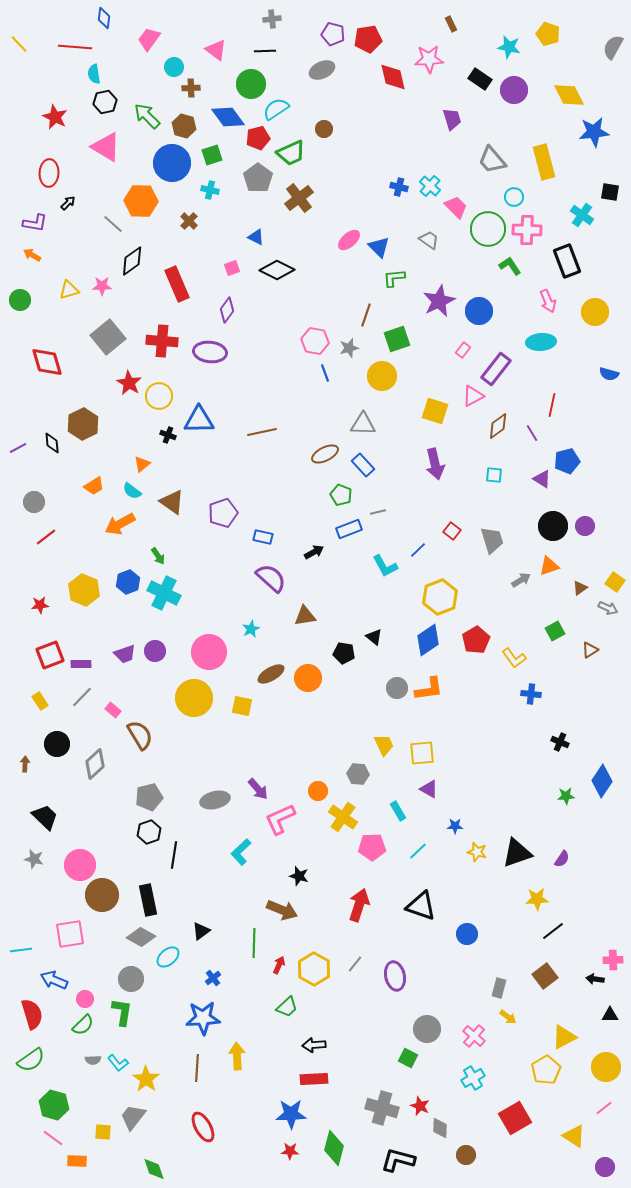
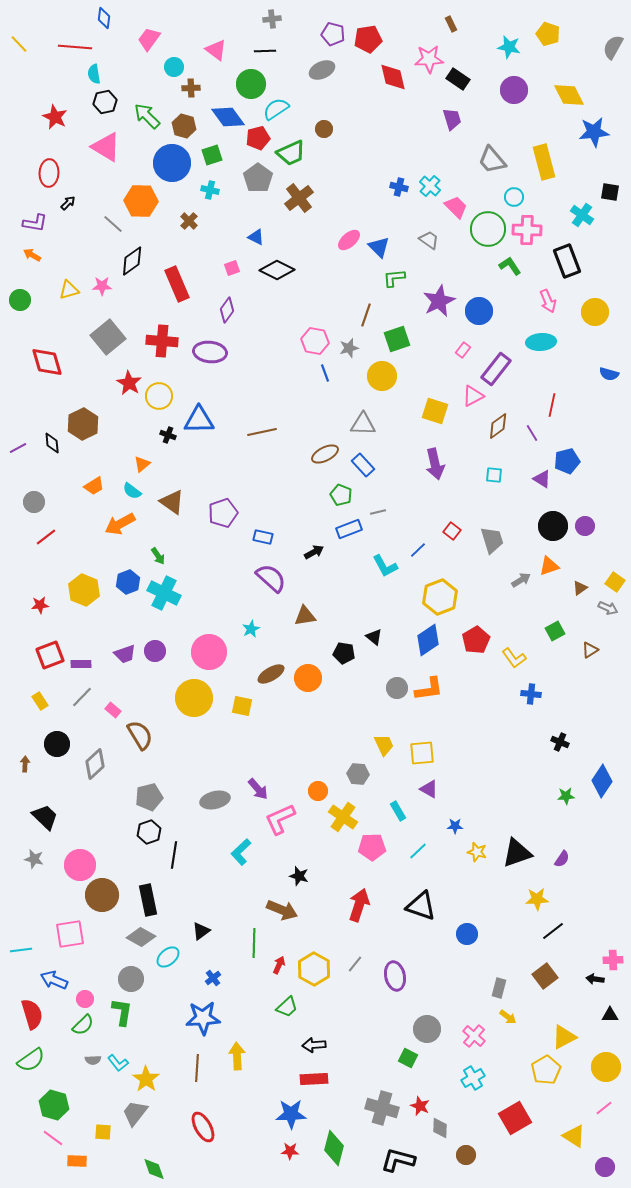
black rectangle at (480, 79): moved 22 px left
gray trapezoid at (133, 1117): moved 2 px right, 4 px up
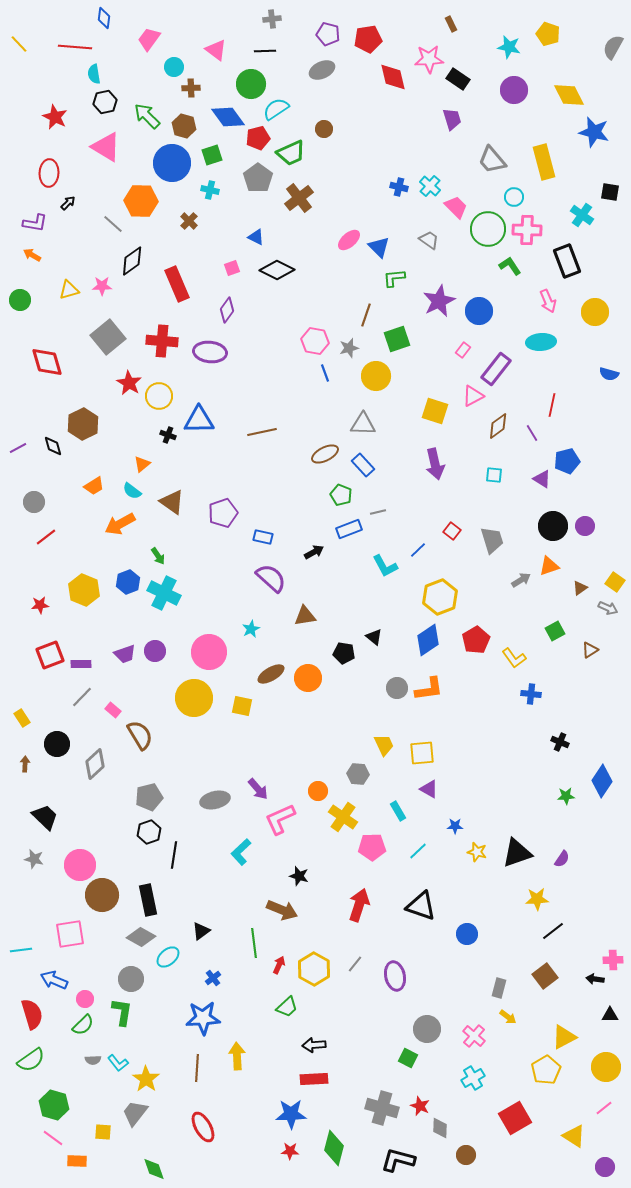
purple pentagon at (333, 34): moved 5 px left
blue star at (594, 132): rotated 20 degrees clockwise
yellow circle at (382, 376): moved 6 px left
black diamond at (52, 443): moved 1 px right, 3 px down; rotated 10 degrees counterclockwise
yellow rectangle at (40, 701): moved 18 px left, 17 px down
green line at (254, 943): rotated 8 degrees counterclockwise
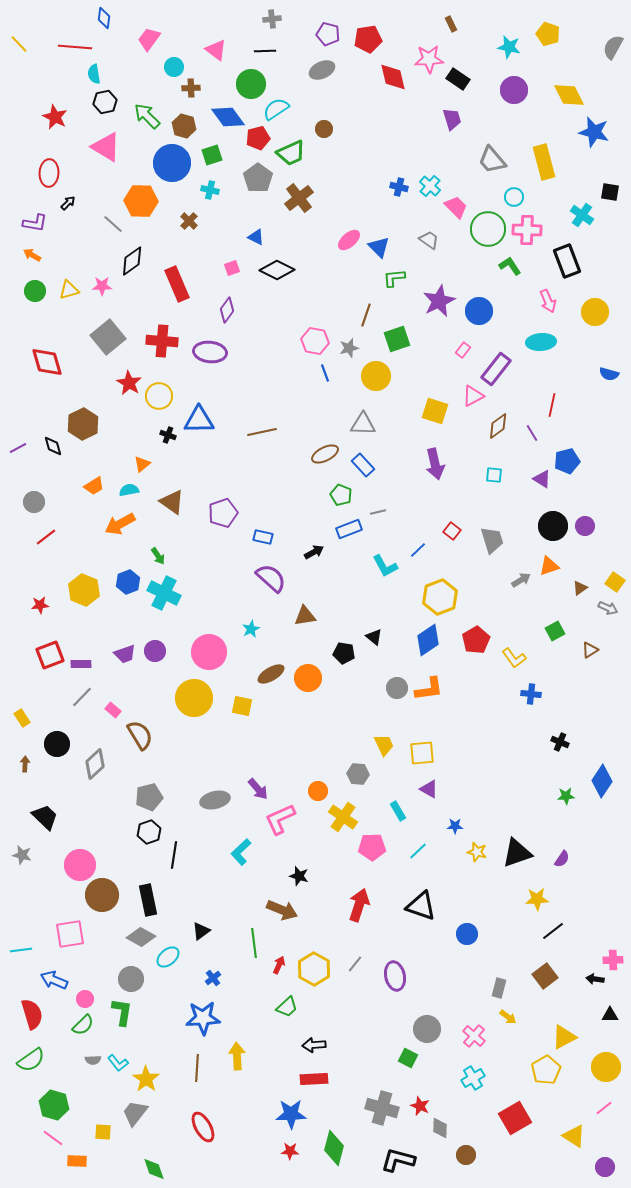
green circle at (20, 300): moved 15 px right, 9 px up
cyan semicircle at (132, 491): moved 3 px left, 1 px up; rotated 132 degrees clockwise
gray star at (34, 859): moved 12 px left, 4 px up
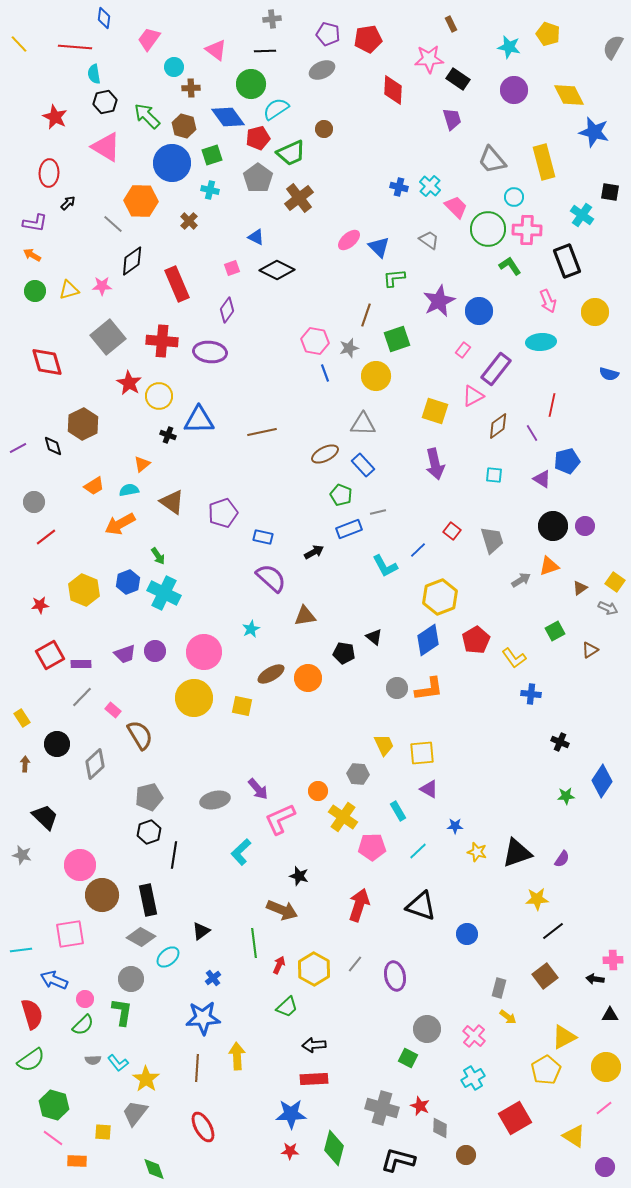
red diamond at (393, 77): moved 13 px down; rotated 16 degrees clockwise
pink circle at (209, 652): moved 5 px left
red square at (50, 655): rotated 8 degrees counterclockwise
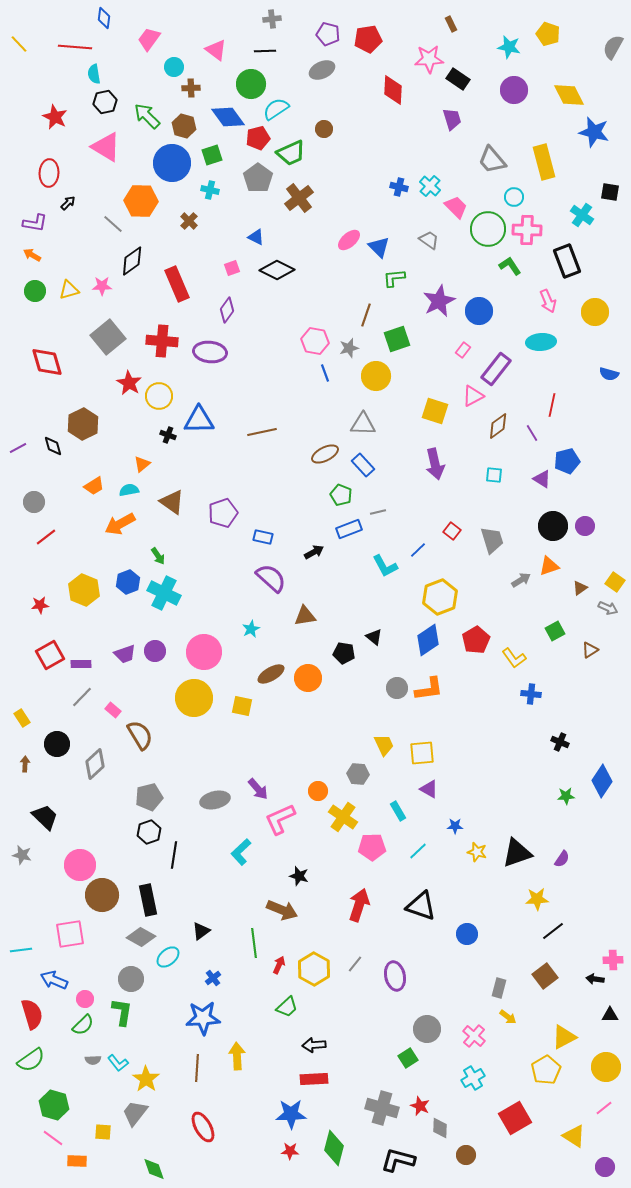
green square at (408, 1058): rotated 30 degrees clockwise
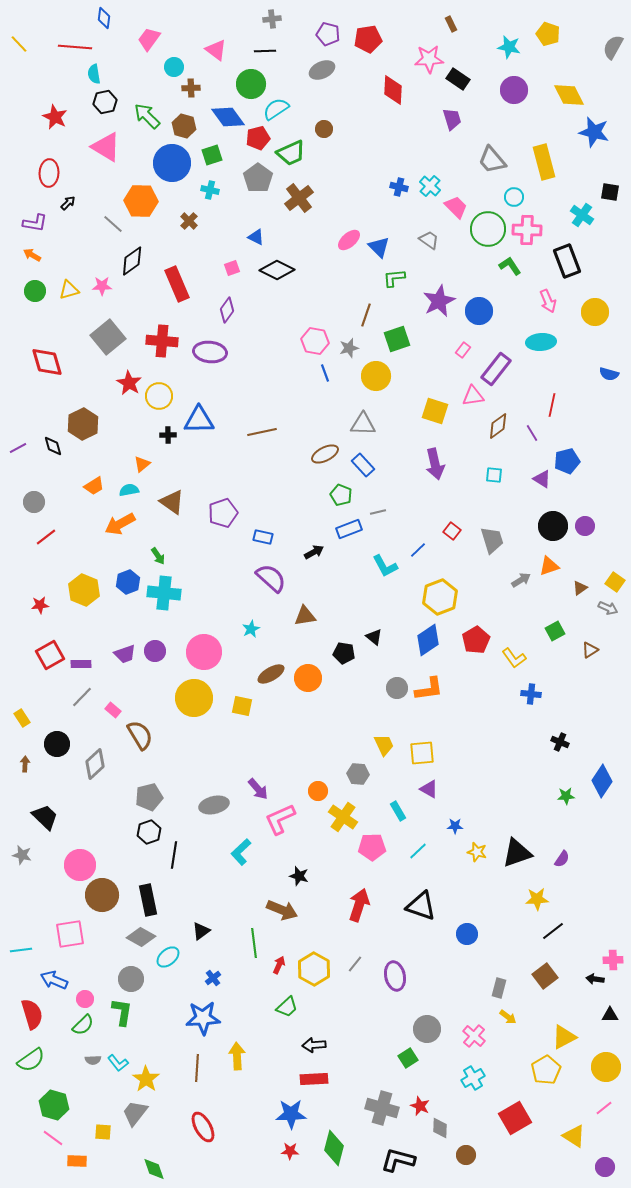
pink triangle at (473, 396): rotated 20 degrees clockwise
black cross at (168, 435): rotated 21 degrees counterclockwise
cyan cross at (164, 593): rotated 20 degrees counterclockwise
gray ellipse at (215, 800): moved 1 px left, 5 px down
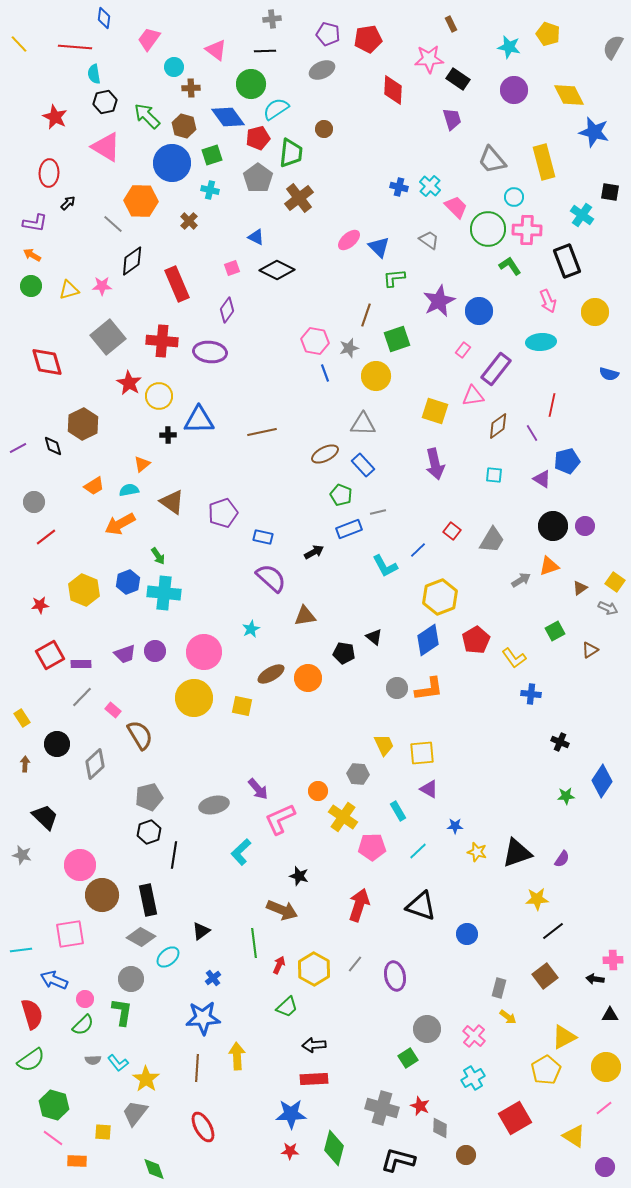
green trapezoid at (291, 153): rotated 60 degrees counterclockwise
green circle at (35, 291): moved 4 px left, 5 px up
gray trapezoid at (492, 540): rotated 48 degrees clockwise
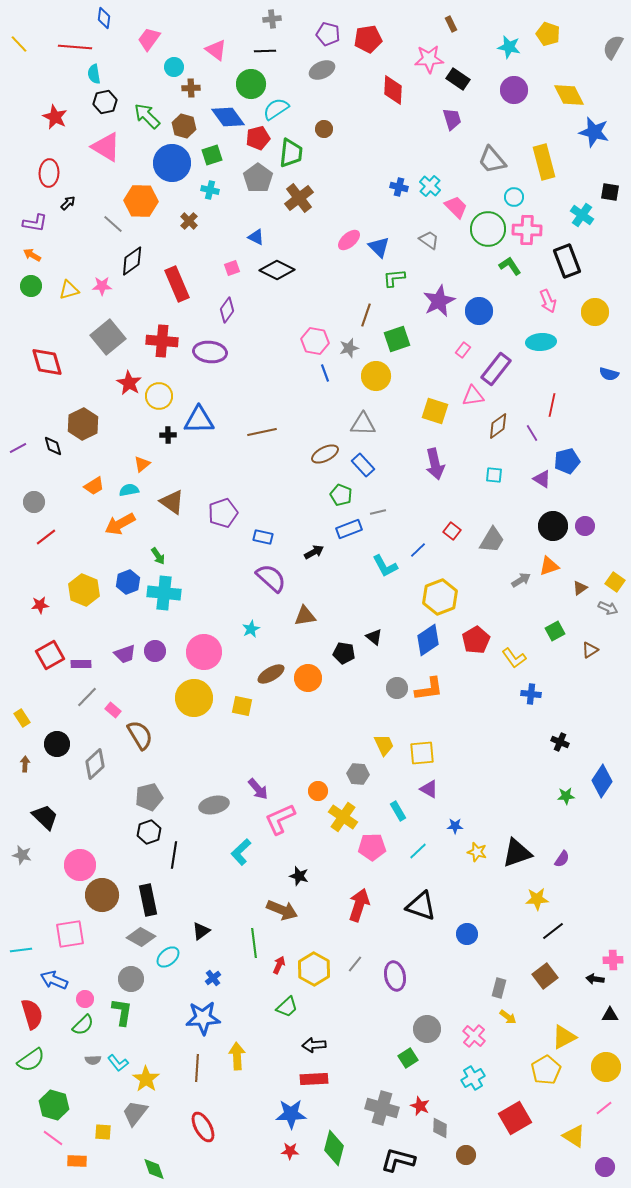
gray line at (82, 697): moved 5 px right
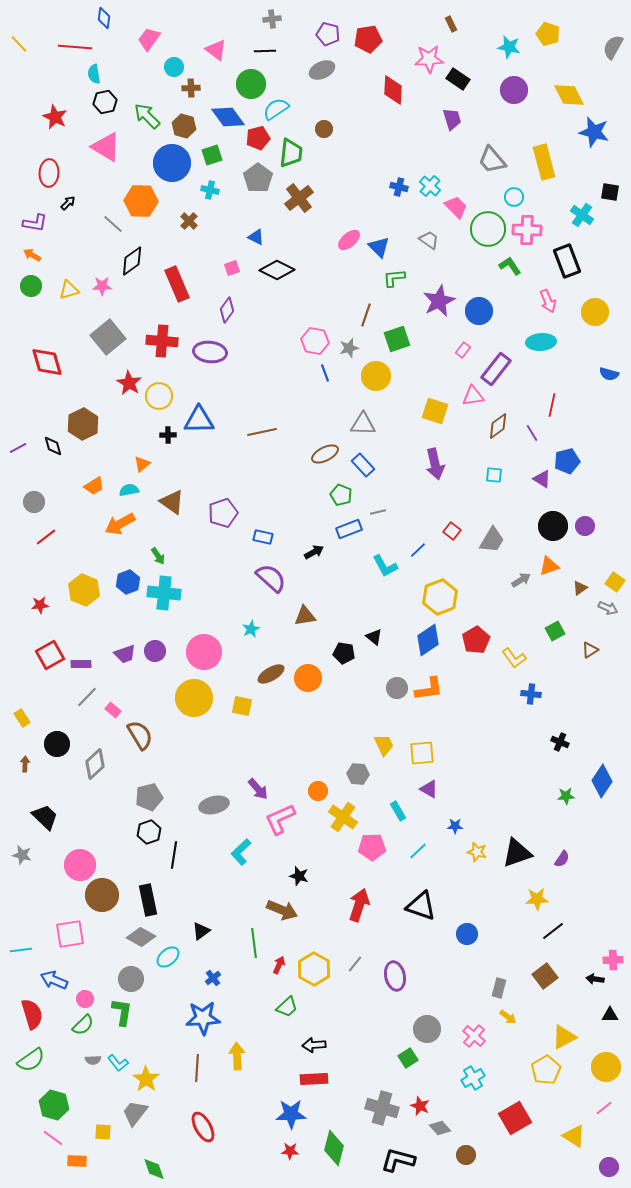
gray diamond at (440, 1128): rotated 45 degrees counterclockwise
purple circle at (605, 1167): moved 4 px right
